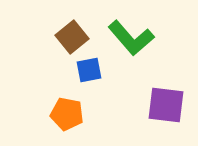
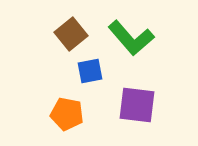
brown square: moved 1 px left, 3 px up
blue square: moved 1 px right, 1 px down
purple square: moved 29 px left
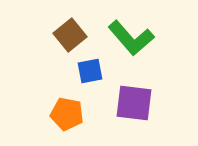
brown square: moved 1 px left, 1 px down
purple square: moved 3 px left, 2 px up
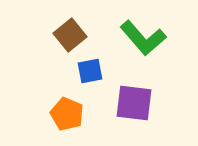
green L-shape: moved 12 px right
orange pentagon: rotated 12 degrees clockwise
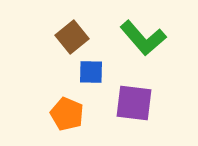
brown square: moved 2 px right, 2 px down
blue square: moved 1 px right, 1 px down; rotated 12 degrees clockwise
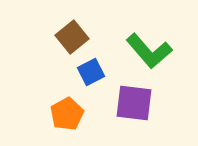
green L-shape: moved 6 px right, 13 px down
blue square: rotated 28 degrees counterclockwise
orange pentagon: rotated 20 degrees clockwise
